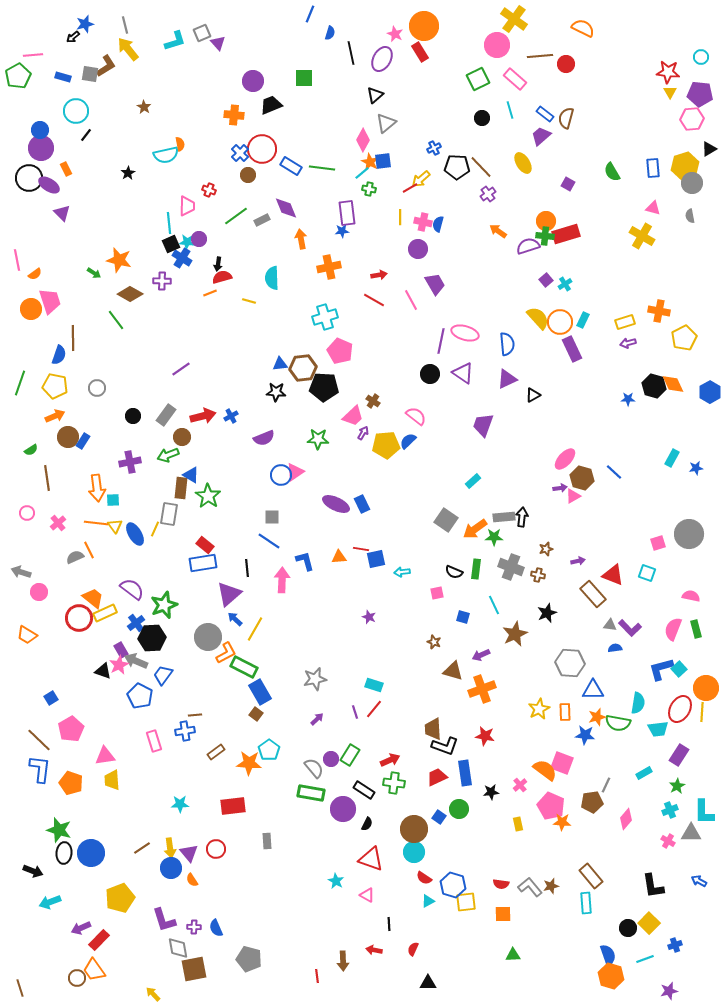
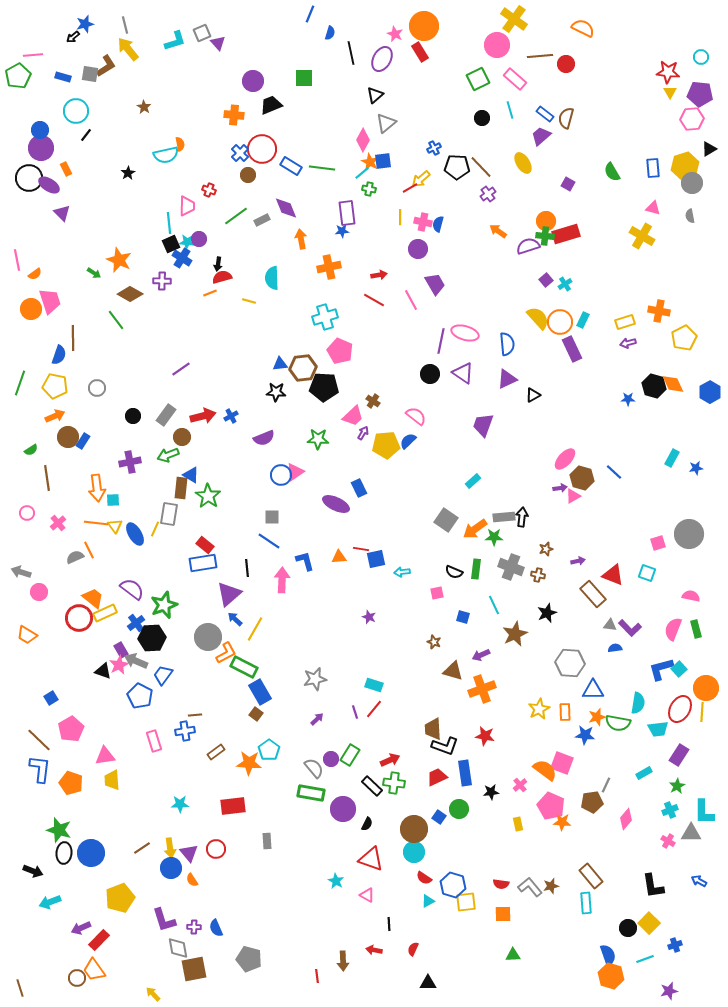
orange star at (119, 260): rotated 10 degrees clockwise
blue rectangle at (362, 504): moved 3 px left, 16 px up
black rectangle at (364, 790): moved 8 px right, 4 px up; rotated 10 degrees clockwise
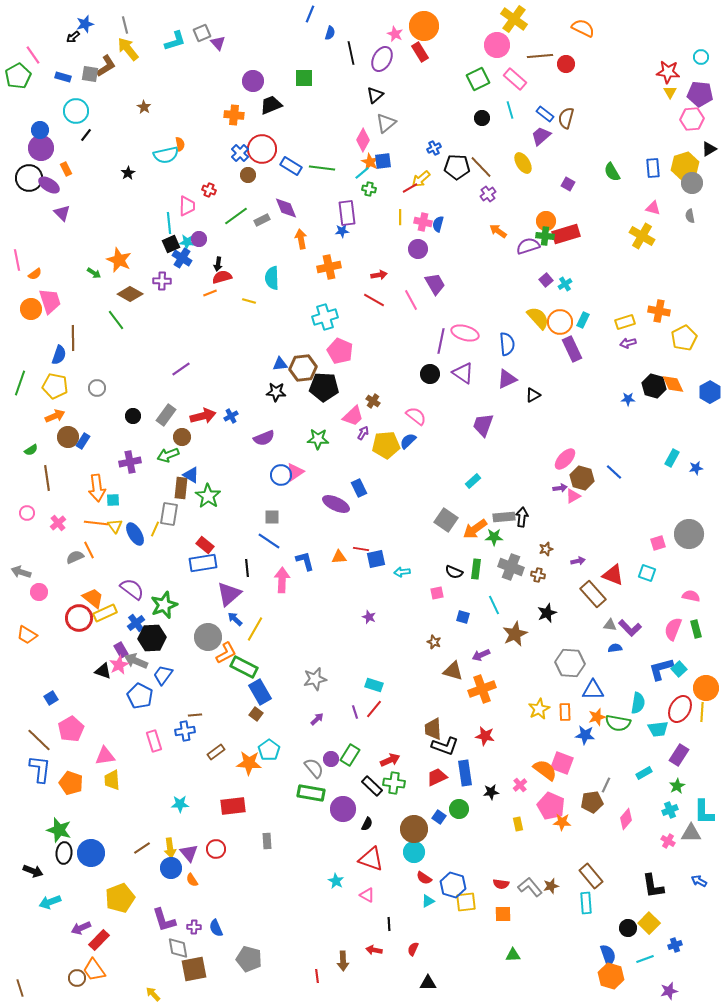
pink line at (33, 55): rotated 60 degrees clockwise
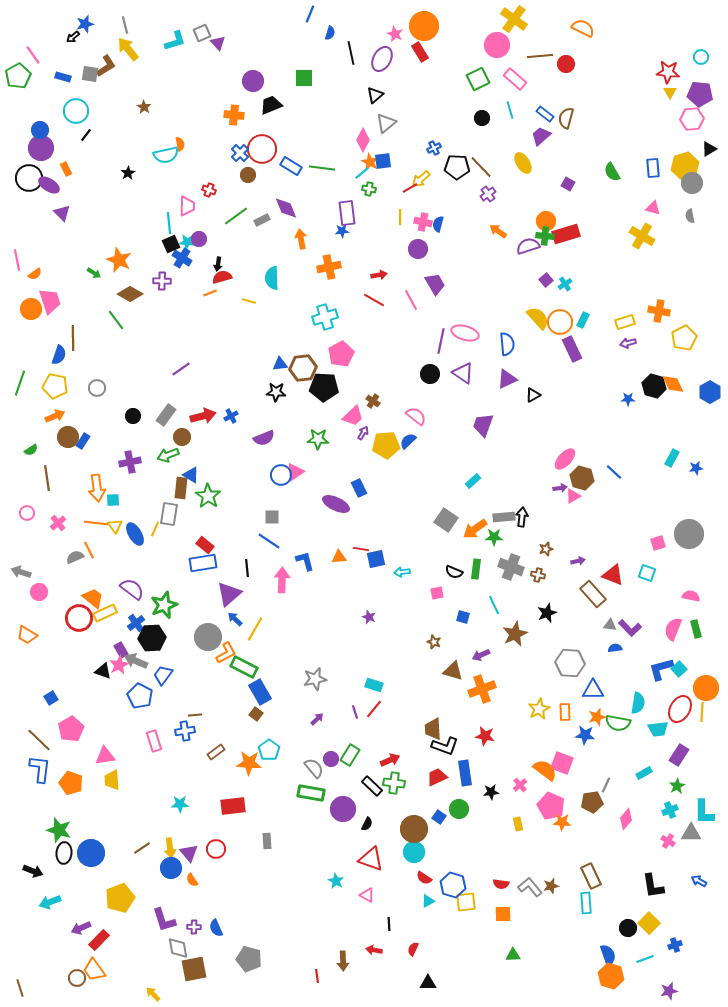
pink pentagon at (340, 351): moved 1 px right, 3 px down; rotated 20 degrees clockwise
brown rectangle at (591, 876): rotated 15 degrees clockwise
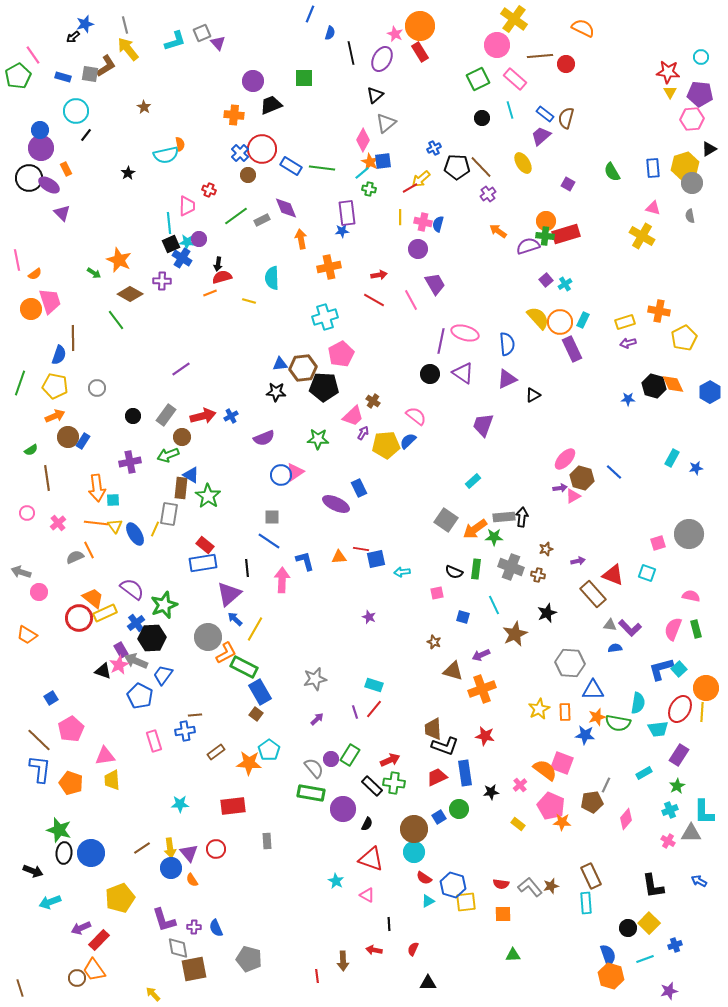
orange circle at (424, 26): moved 4 px left
blue square at (439, 817): rotated 24 degrees clockwise
yellow rectangle at (518, 824): rotated 40 degrees counterclockwise
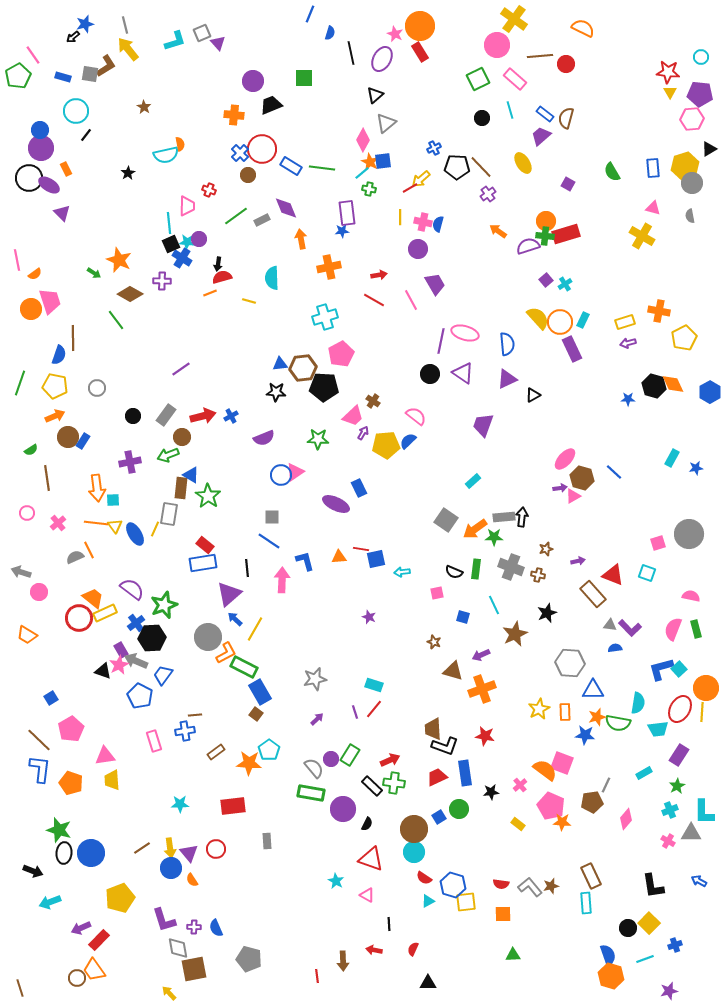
yellow arrow at (153, 994): moved 16 px right, 1 px up
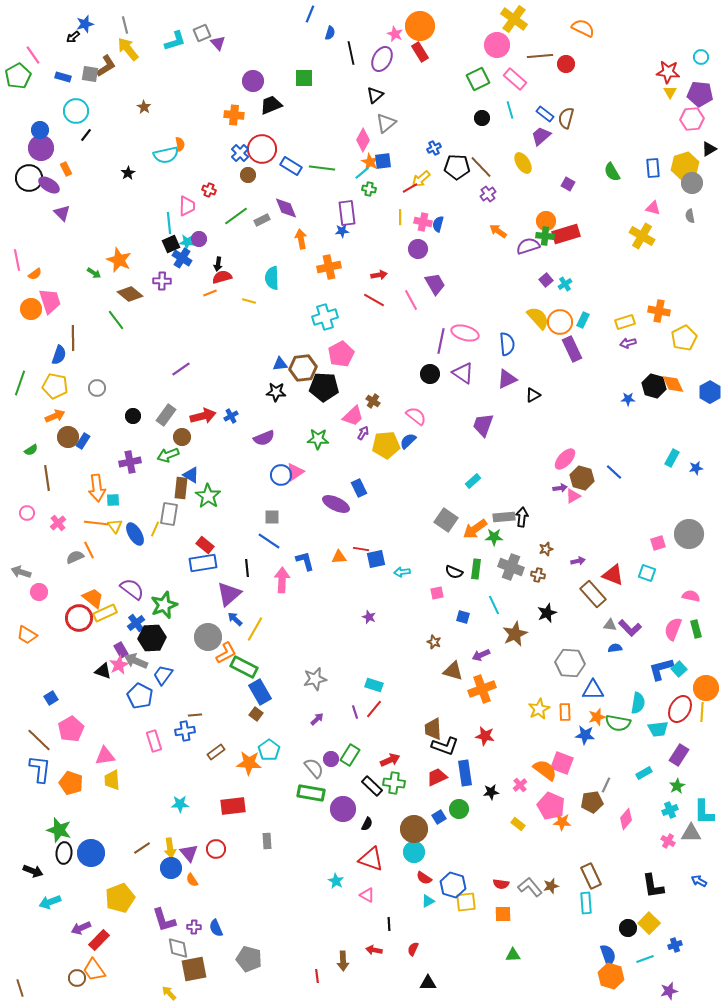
brown diamond at (130, 294): rotated 10 degrees clockwise
